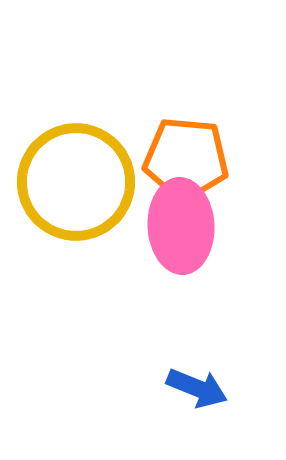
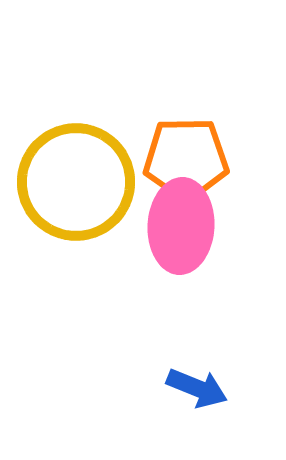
orange pentagon: rotated 6 degrees counterclockwise
pink ellipse: rotated 6 degrees clockwise
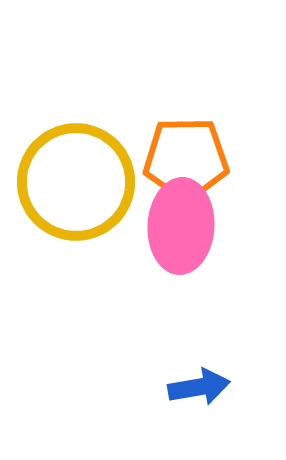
blue arrow: moved 2 px right, 1 px up; rotated 32 degrees counterclockwise
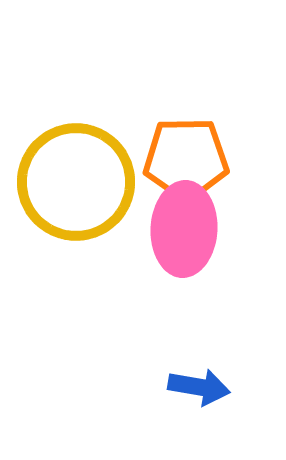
pink ellipse: moved 3 px right, 3 px down
blue arrow: rotated 20 degrees clockwise
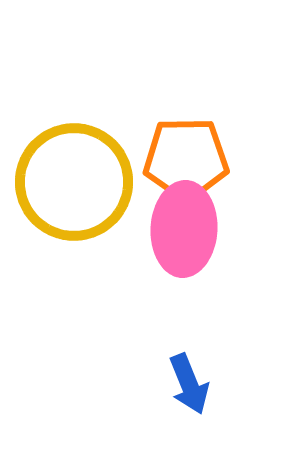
yellow circle: moved 2 px left
blue arrow: moved 10 px left, 3 px up; rotated 58 degrees clockwise
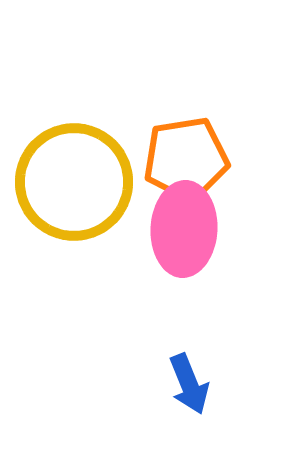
orange pentagon: rotated 8 degrees counterclockwise
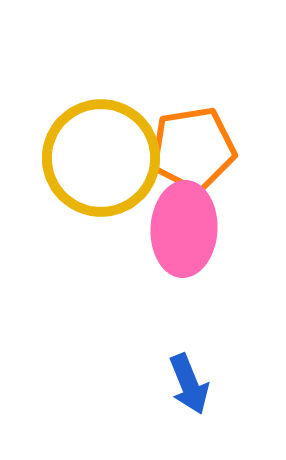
orange pentagon: moved 7 px right, 10 px up
yellow circle: moved 27 px right, 24 px up
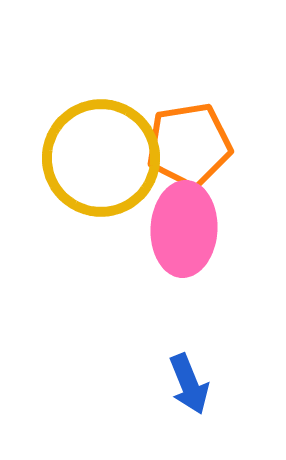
orange pentagon: moved 4 px left, 4 px up
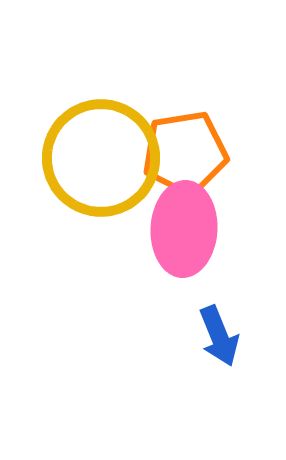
orange pentagon: moved 4 px left, 8 px down
blue arrow: moved 30 px right, 48 px up
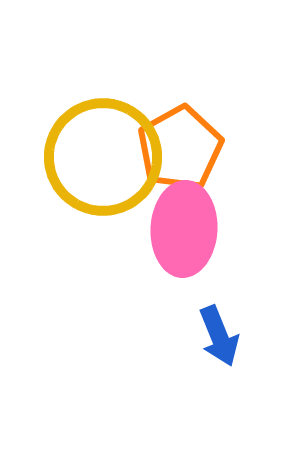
orange pentagon: moved 5 px left, 5 px up; rotated 20 degrees counterclockwise
yellow circle: moved 2 px right, 1 px up
